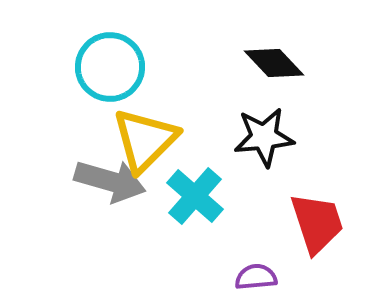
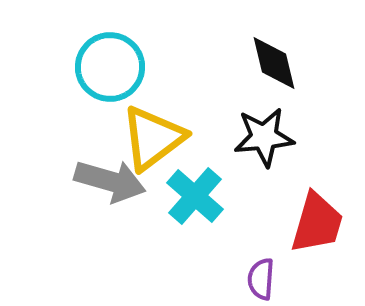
black diamond: rotated 30 degrees clockwise
yellow triangle: moved 8 px right, 2 px up; rotated 8 degrees clockwise
red trapezoid: rotated 34 degrees clockwise
purple semicircle: moved 5 px right, 2 px down; rotated 81 degrees counterclockwise
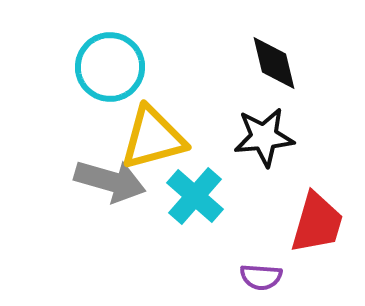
yellow triangle: rotated 22 degrees clockwise
purple semicircle: moved 2 px up; rotated 90 degrees counterclockwise
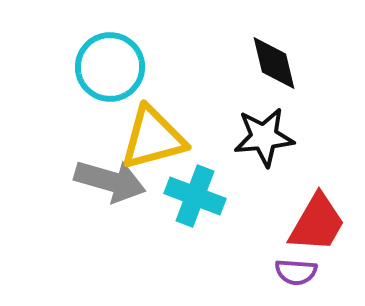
cyan cross: rotated 20 degrees counterclockwise
red trapezoid: rotated 14 degrees clockwise
purple semicircle: moved 35 px right, 5 px up
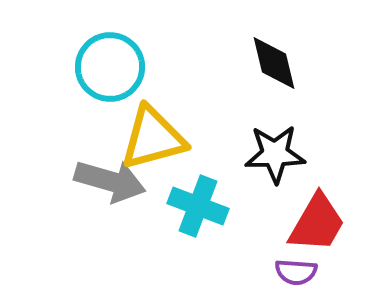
black star: moved 11 px right, 17 px down; rotated 4 degrees clockwise
cyan cross: moved 3 px right, 10 px down
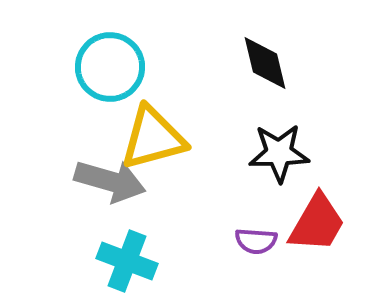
black diamond: moved 9 px left
black star: moved 4 px right, 1 px up
cyan cross: moved 71 px left, 55 px down
purple semicircle: moved 40 px left, 31 px up
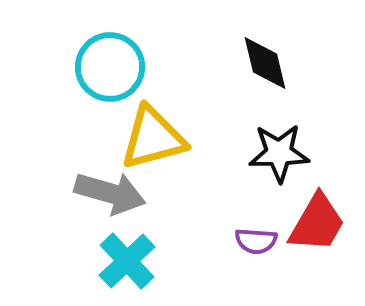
gray arrow: moved 12 px down
cyan cross: rotated 26 degrees clockwise
